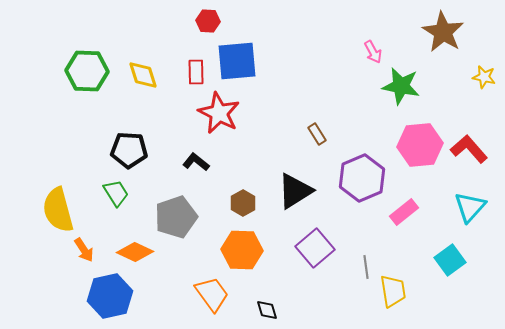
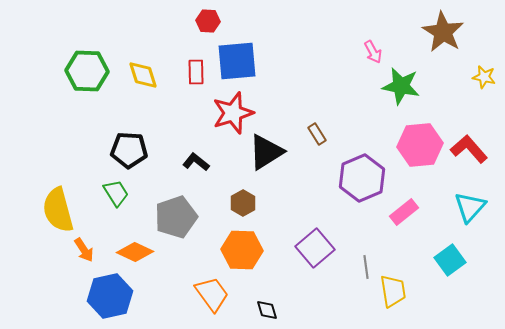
red star: moved 14 px right; rotated 27 degrees clockwise
black triangle: moved 29 px left, 39 px up
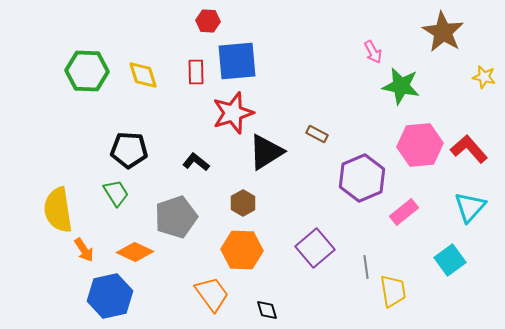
brown rectangle: rotated 30 degrees counterclockwise
yellow semicircle: rotated 6 degrees clockwise
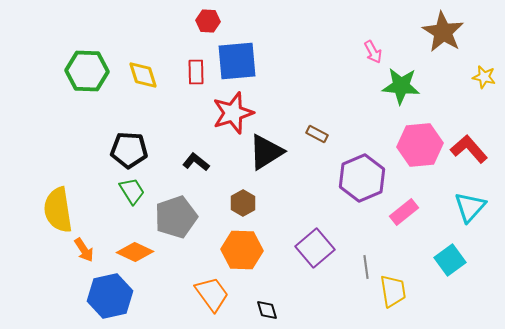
green star: rotated 6 degrees counterclockwise
green trapezoid: moved 16 px right, 2 px up
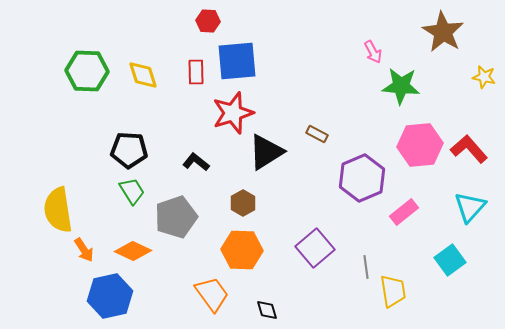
orange diamond: moved 2 px left, 1 px up
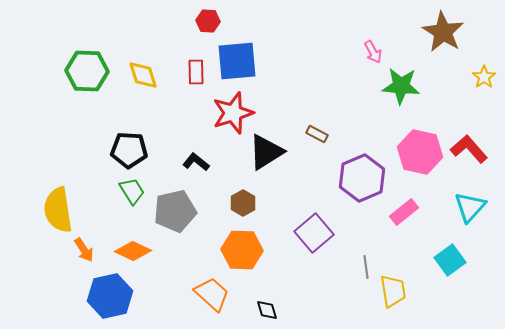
yellow star: rotated 25 degrees clockwise
pink hexagon: moved 7 px down; rotated 18 degrees clockwise
gray pentagon: moved 1 px left, 6 px up; rotated 6 degrees clockwise
purple square: moved 1 px left, 15 px up
orange trapezoid: rotated 12 degrees counterclockwise
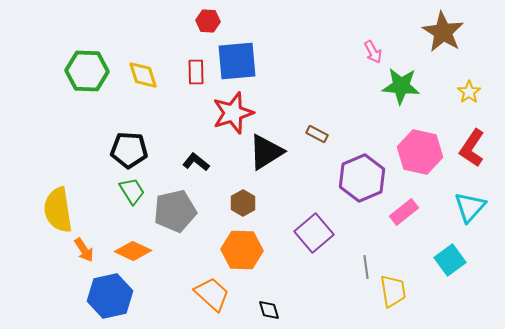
yellow star: moved 15 px left, 15 px down
red L-shape: moved 3 px right, 1 px up; rotated 105 degrees counterclockwise
black diamond: moved 2 px right
